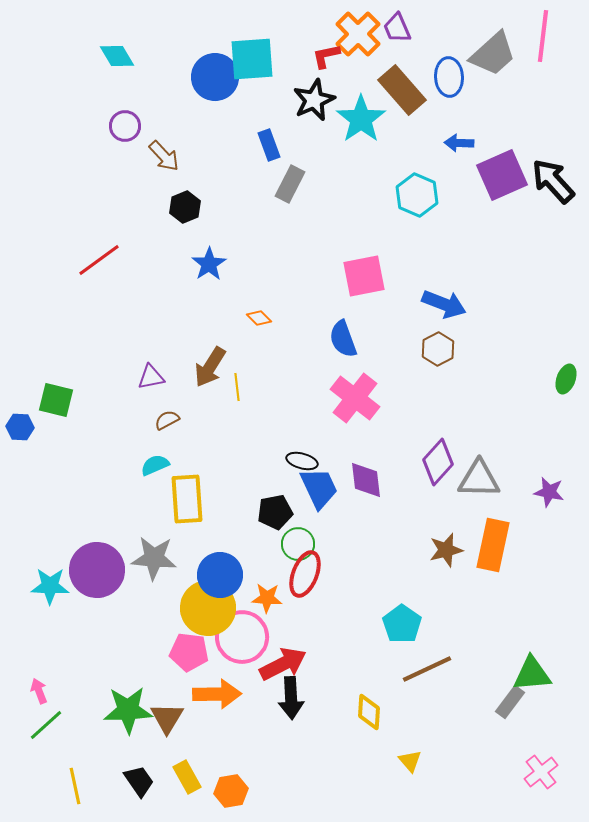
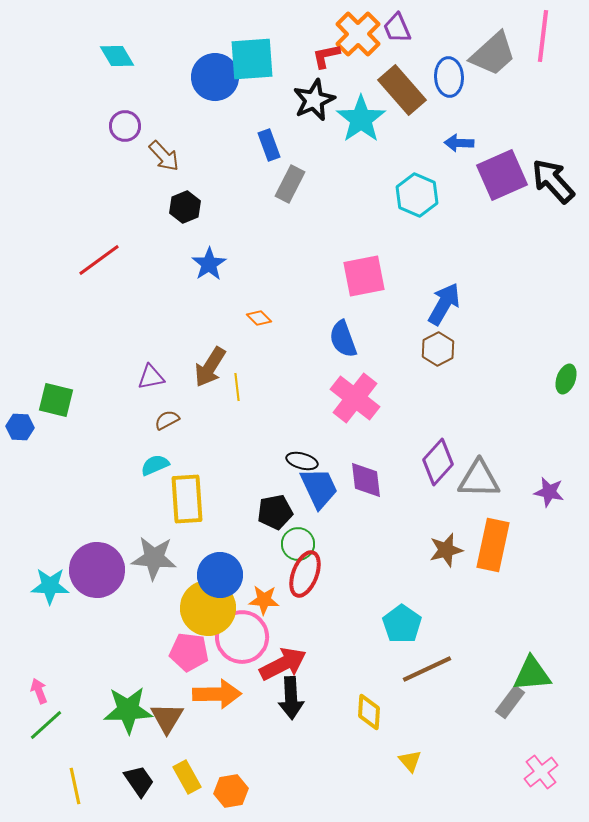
blue arrow at (444, 304): rotated 81 degrees counterclockwise
orange star at (267, 598): moved 3 px left, 2 px down
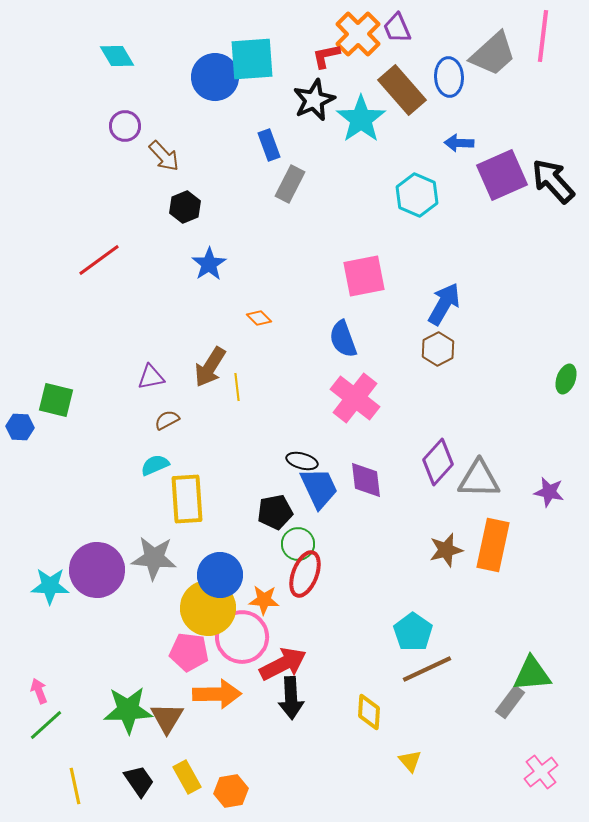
cyan pentagon at (402, 624): moved 11 px right, 8 px down
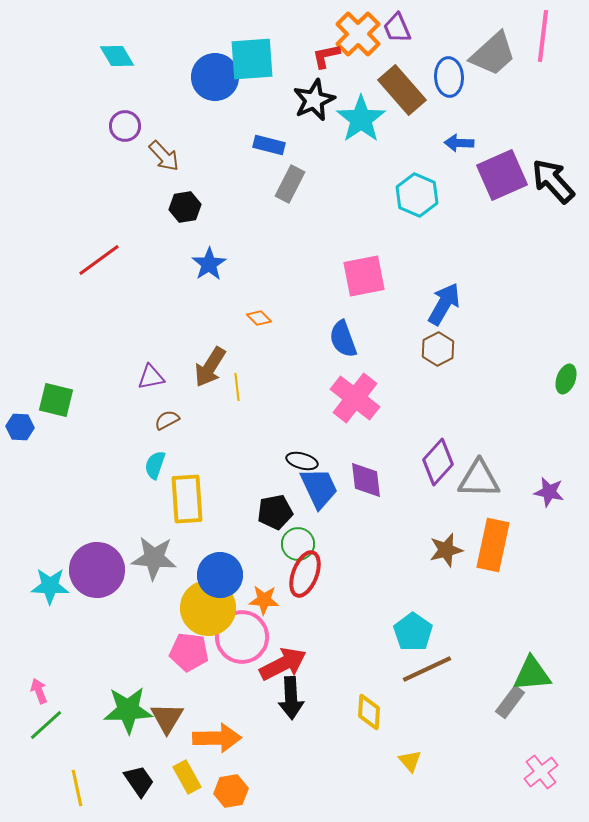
blue rectangle at (269, 145): rotated 56 degrees counterclockwise
black hexagon at (185, 207): rotated 12 degrees clockwise
cyan semicircle at (155, 465): rotated 48 degrees counterclockwise
orange arrow at (217, 694): moved 44 px down
yellow line at (75, 786): moved 2 px right, 2 px down
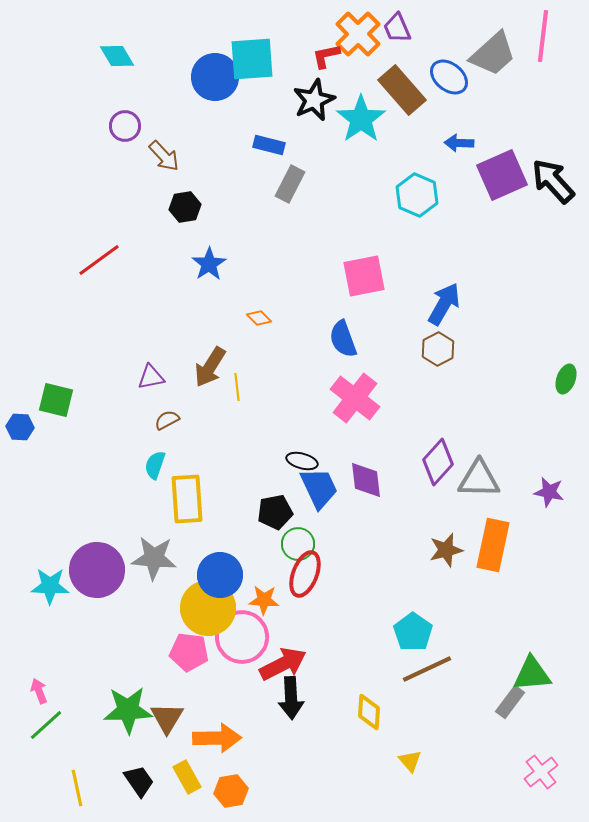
blue ellipse at (449, 77): rotated 48 degrees counterclockwise
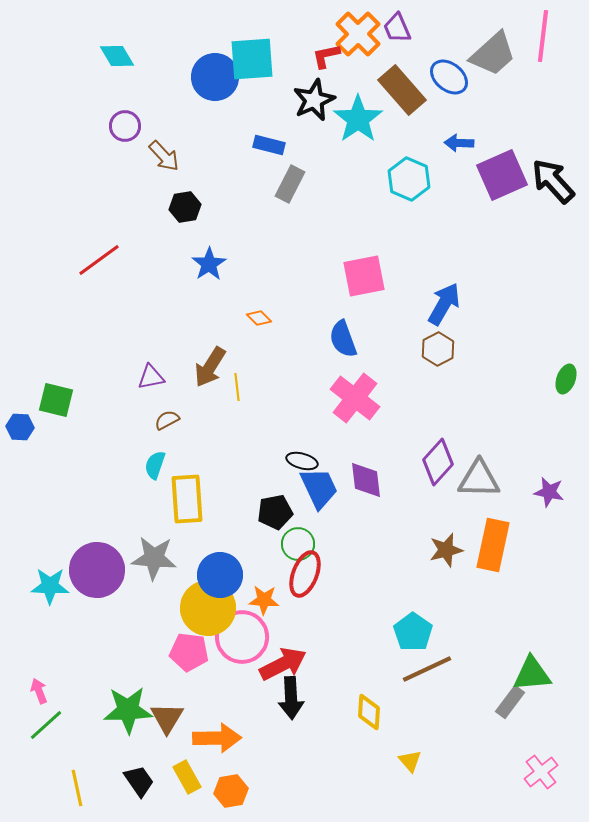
cyan star at (361, 119): moved 3 px left
cyan hexagon at (417, 195): moved 8 px left, 16 px up
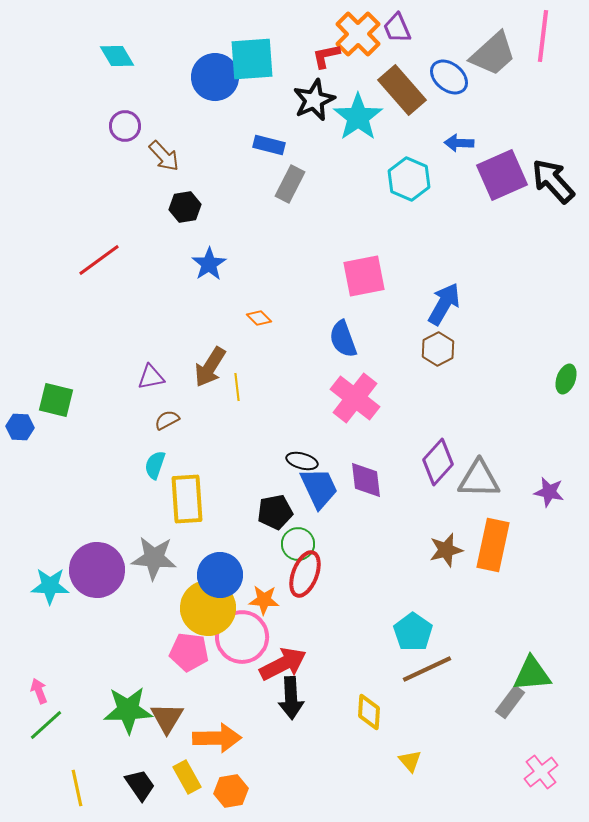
cyan star at (358, 119): moved 2 px up
black trapezoid at (139, 781): moved 1 px right, 4 px down
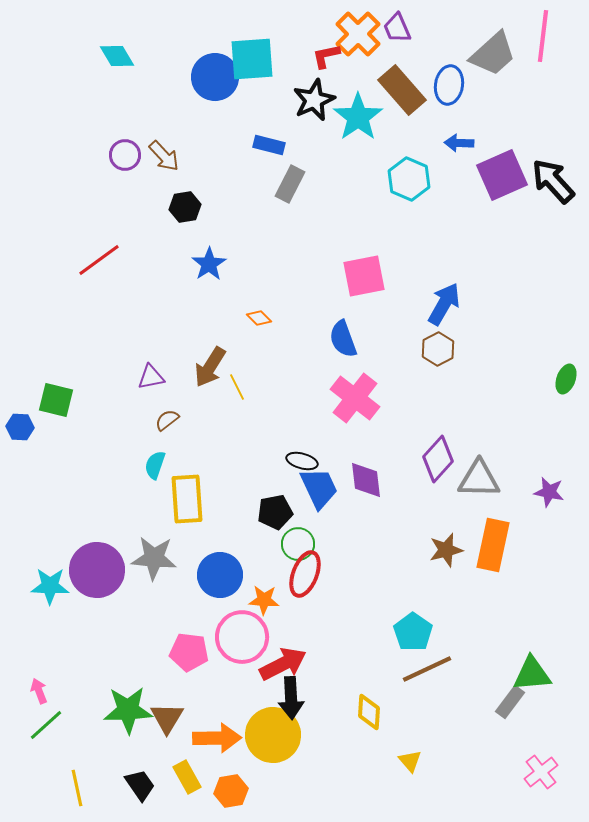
blue ellipse at (449, 77): moved 8 px down; rotated 60 degrees clockwise
purple circle at (125, 126): moved 29 px down
yellow line at (237, 387): rotated 20 degrees counterclockwise
brown semicircle at (167, 420): rotated 10 degrees counterclockwise
purple diamond at (438, 462): moved 3 px up
yellow circle at (208, 608): moved 65 px right, 127 px down
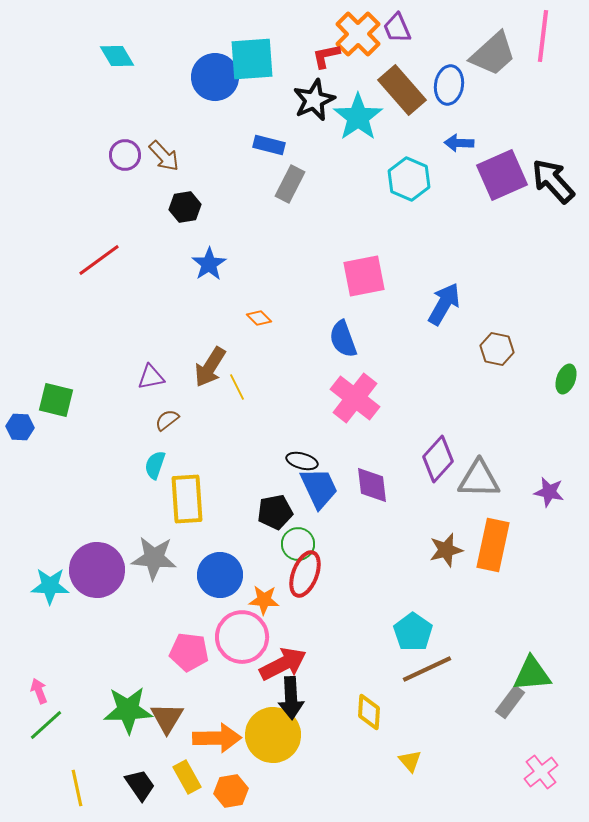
brown hexagon at (438, 349): moved 59 px right; rotated 20 degrees counterclockwise
purple diamond at (366, 480): moved 6 px right, 5 px down
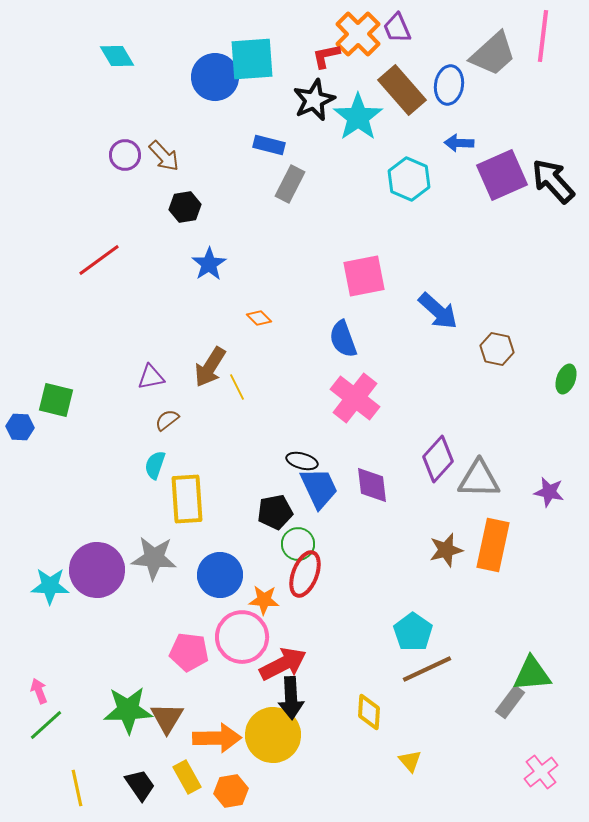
blue arrow at (444, 304): moved 6 px left, 7 px down; rotated 102 degrees clockwise
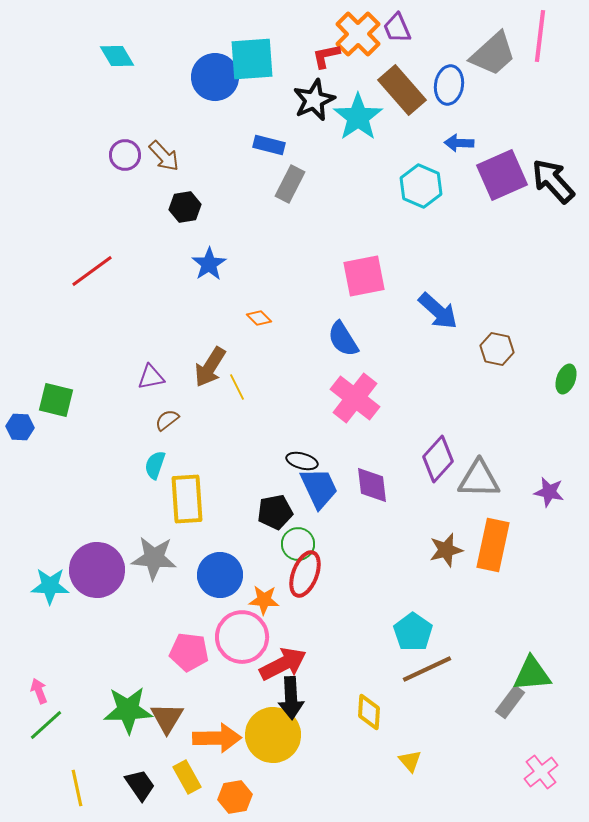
pink line at (543, 36): moved 3 px left
cyan hexagon at (409, 179): moved 12 px right, 7 px down
red line at (99, 260): moved 7 px left, 11 px down
blue semicircle at (343, 339): rotated 12 degrees counterclockwise
orange hexagon at (231, 791): moved 4 px right, 6 px down
